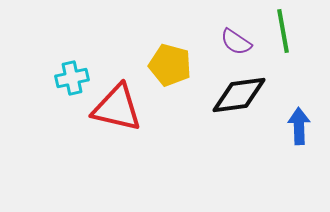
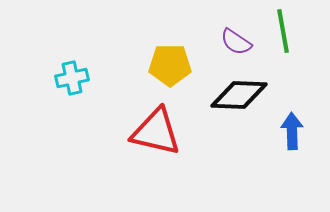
yellow pentagon: rotated 15 degrees counterclockwise
black diamond: rotated 10 degrees clockwise
red triangle: moved 39 px right, 24 px down
blue arrow: moved 7 px left, 5 px down
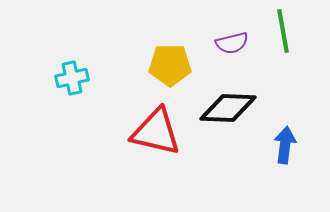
purple semicircle: moved 4 px left, 1 px down; rotated 48 degrees counterclockwise
black diamond: moved 11 px left, 13 px down
blue arrow: moved 7 px left, 14 px down; rotated 9 degrees clockwise
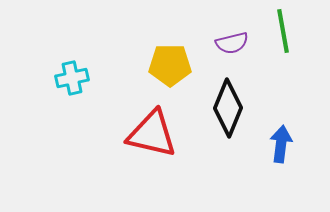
black diamond: rotated 70 degrees counterclockwise
red triangle: moved 4 px left, 2 px down
blue arrow: moved 4 px left, 1 px up
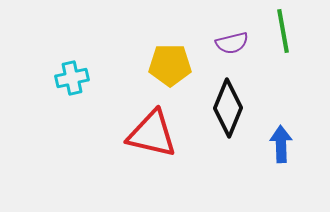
blue arrow: rotated 9 degrees counterclockwise
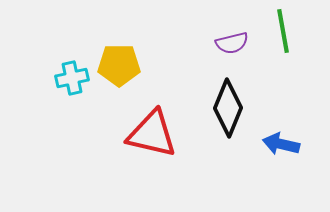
yellow pentagon: moved 51 px left
blue arrow: rotated 75 degrees counterclockwise
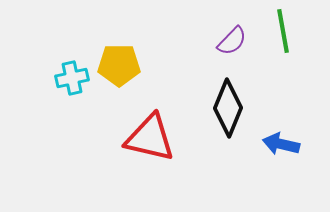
purple semicircle: moved 2 px up; rotated 32 degrees counterclockwise
red triangle: moved 2 px left, 4 px down
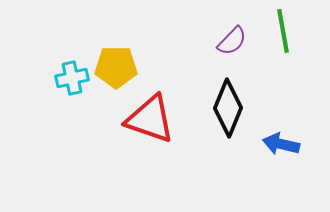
yellow pentagon: moved 3 px left, 2 px down
red triangle: moved 19 px up; rotated 6 degrees clockwise
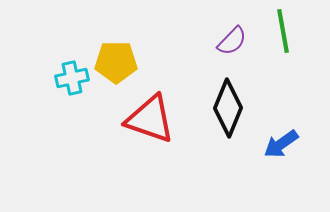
yellow pentagon: moved 5 px up
blue arrow: rotated 48 degrees counterclockwise
